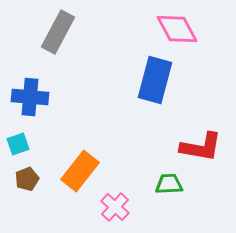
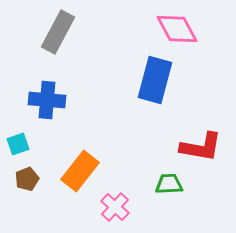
blue cross: moved 17 px right, 3 px down
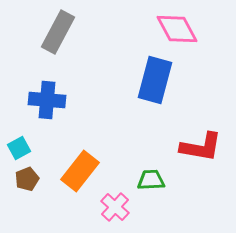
cyan square: moved 1 px right, 4 px down; rotated 10 degrees counterclockwise
green trapezoid: moved 18 px left, 4 px up
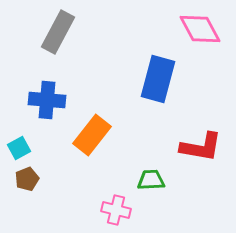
pink diamond: moved 23 px right
blue rectangle: moved 3 px right, 1 px up
orange rectangle: moved 12 px right, 36 px up
pink cross: moved 1 px right, 3 px down; rotated 28 degrees counterclockwise
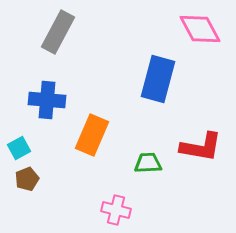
orange rectangle: rotated 15 degrees counterclockwise
green trapezoid: moved 3 px left, 17 px up
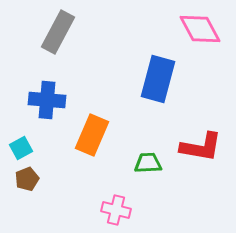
cyan square: moved 2 px right
